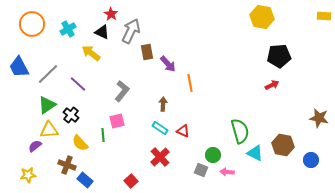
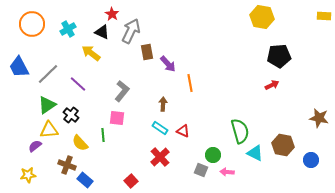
red star: moved 1 px right
pink square: moved 3 px up; rotated 21 degrees clockwise
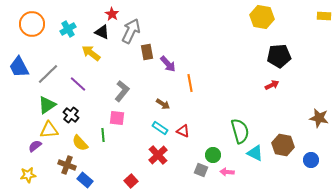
brown arrow: rotated 120 degrees clockwise
red cross: moved 2 px left, 2 px up
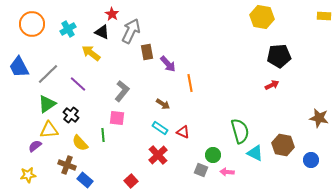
green triangle: moved 1 px up
red triangle: moved 1 px down
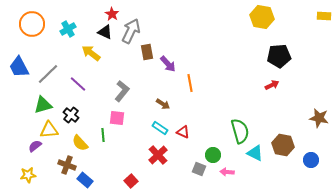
black triangle: moved 3 px right
green triangle: moved 4 px left, 1 px down; rotated 18 degrees clockwise
gray square: moved 2 px left, 1 px up
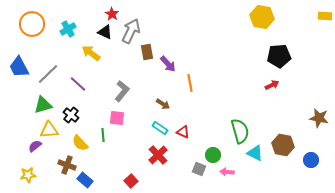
yellow rectangle: moved 1 px right
